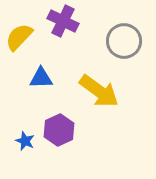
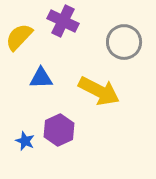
gray circle: moved 1 px down
yellow arrow: rotated 9 degrees counterclockwise
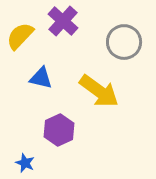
purple cross: rotated 16 degrees clockwise
yellow semicircle: moved 1 px right, 1 px up
blue triangle: rotated 15 degrees clockwise
yellow arrow: rotated 9 degrees clockwise
blue star: moved 22 px down
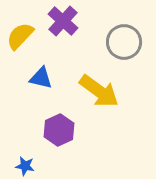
blue star: moved 3 px down; rotated 12 degrees counterclockwise
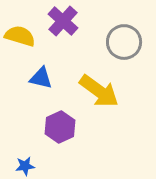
yellow semicircle: rotated 64 degrees clockwise
purple hexagon: moved 1 px right, 3 px up
blue star: rotated 18 degrees counterclockwise
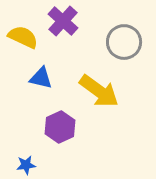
yellow semicircle: moved 3 px right, 1 px down; rotated 8 degrees clockwise
blue star: moved 1 px right, 1 px up
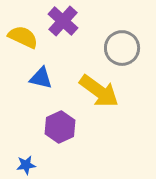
gray circle: moved 2 px left, 6 px down
